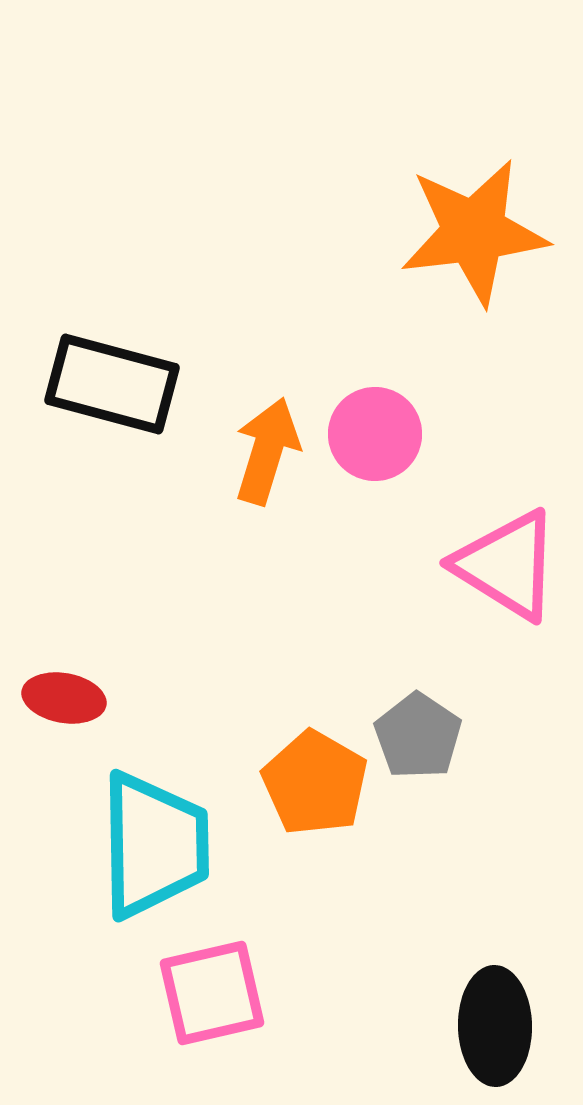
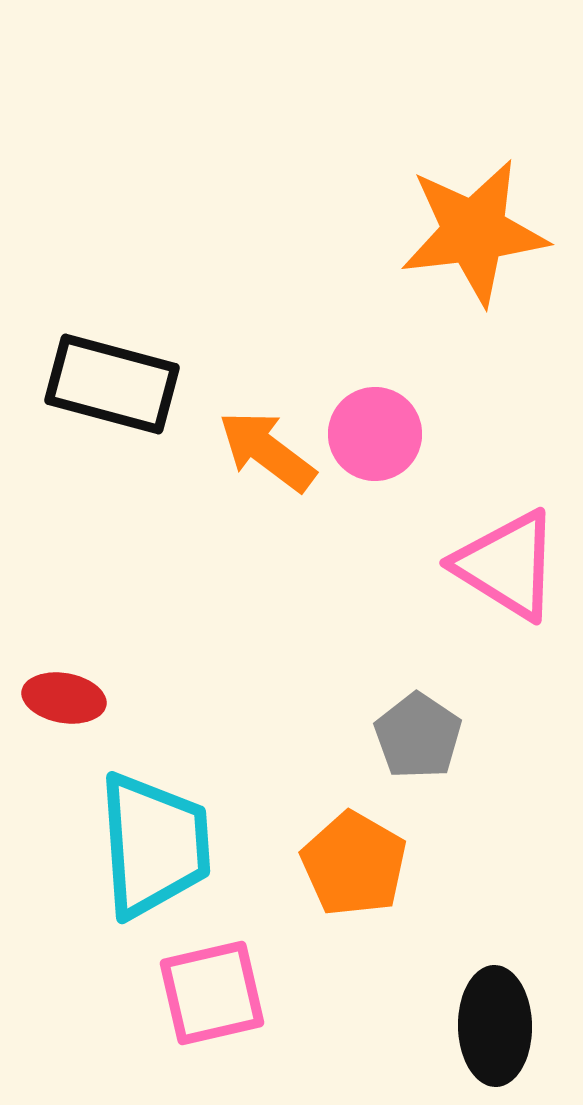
orange arrow: rotated 70 degrees counterclockwise
orange pentagon: moved 39 px right, 81 px down
cyan trapezoid: rotated 3 degrees counterclockwise
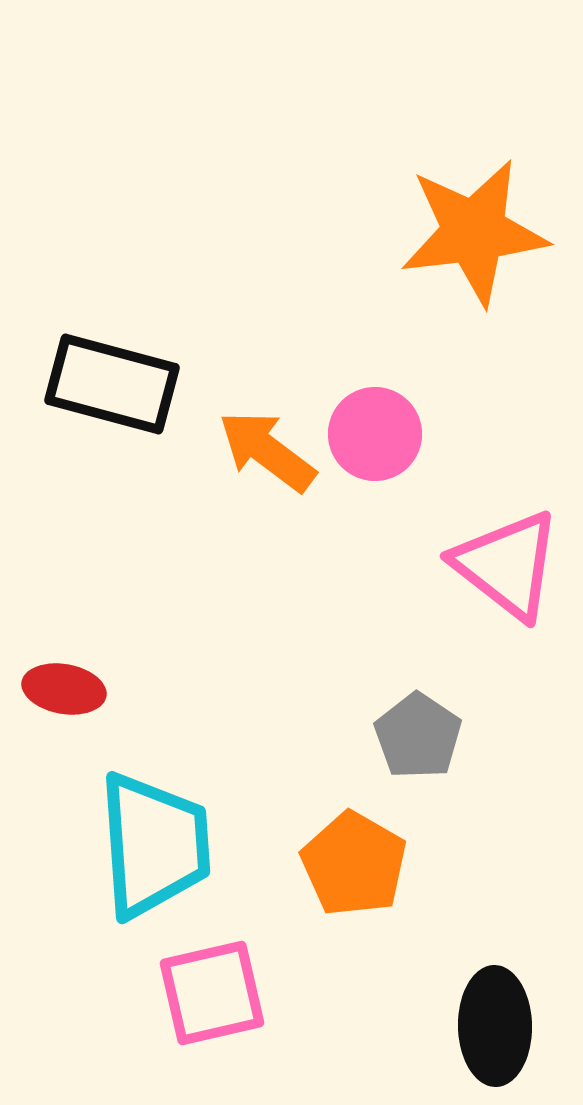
pink triangle: rotated 6 degrees clockwise
red ellipse: moved 9 px up
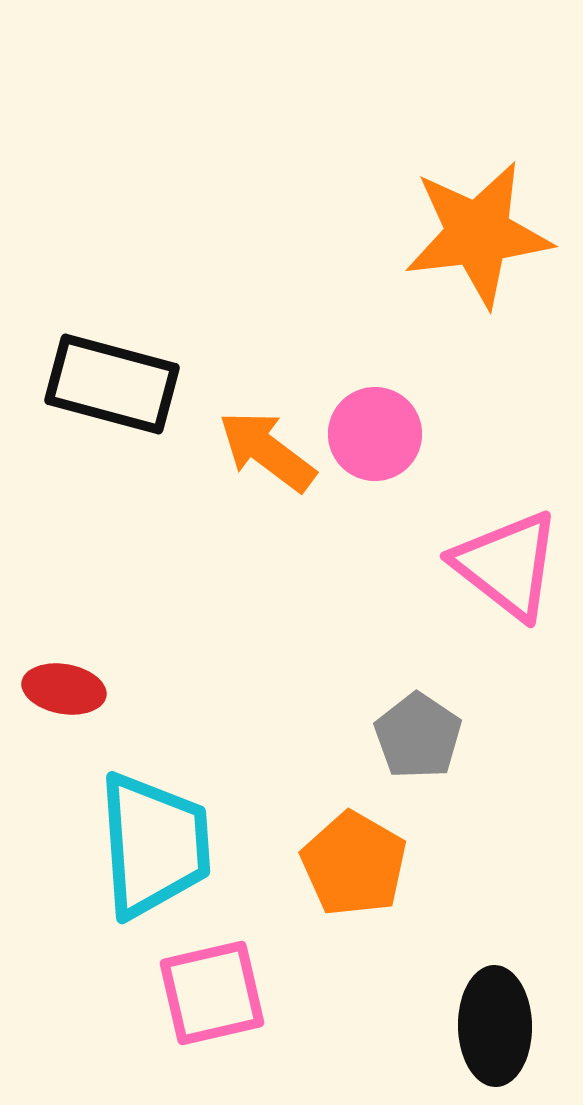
orange star: moved 4 px right, 2 px down
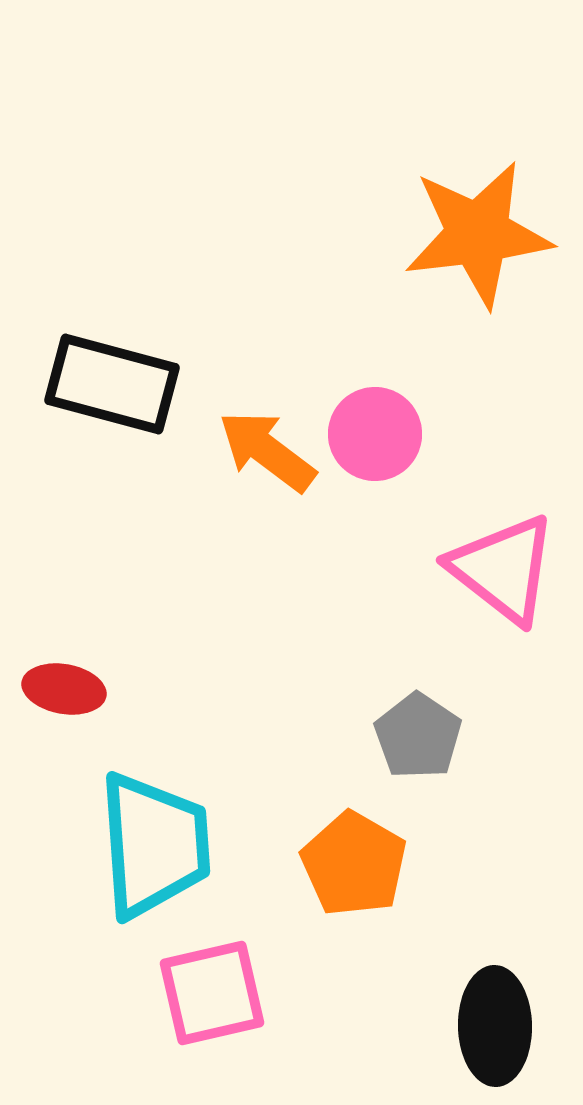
pink triangle: moved 4 px left, 4 px down
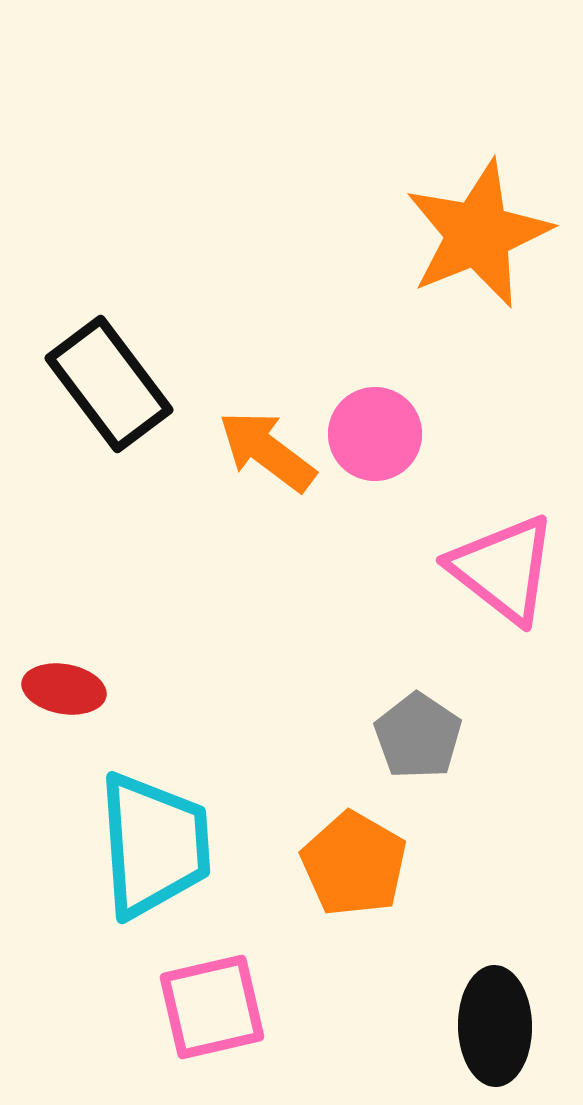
orange star: rotated 15 degrees counterclockwise
black rectangle: moved 3 px left; rotated 38 degrees clockwise
pink square: moved 14 px down
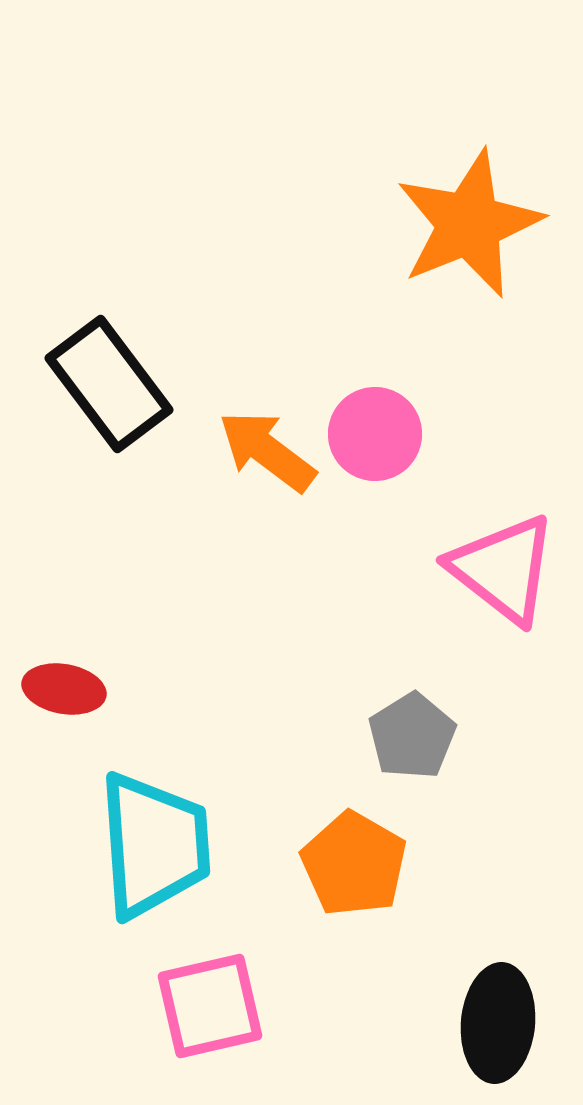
orange star: moved 9 px left, 10 px up
gray pentagon: moved 6 px left; rotated 6 degrees clockwise
pink square: moved 2 px left, 1 px up
black ellipse: moved 3 px right, 3 px up; rotated 6 degrees clockwise
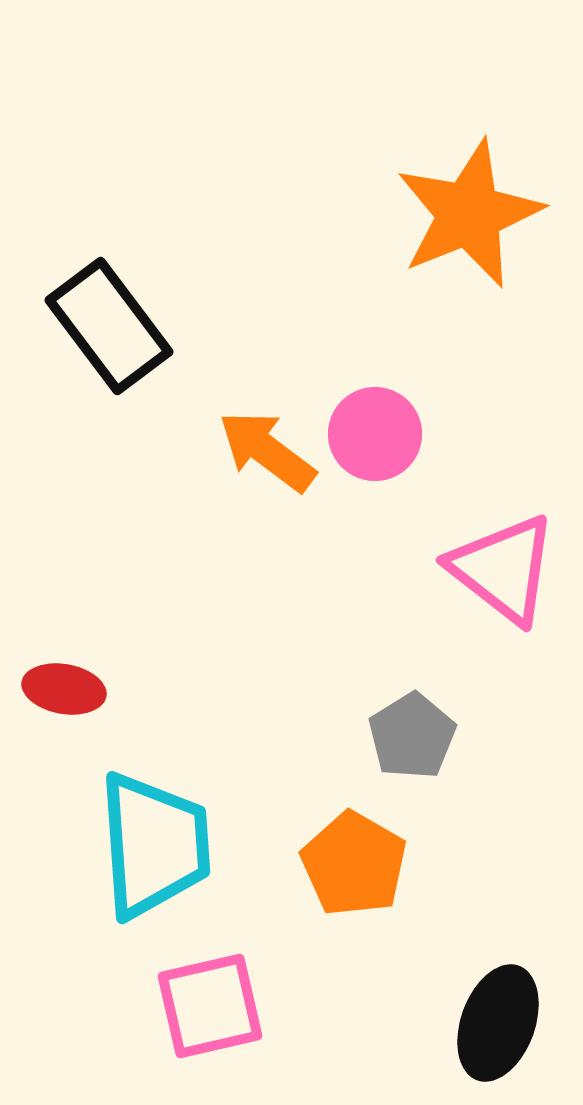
orange star: moved 10 px up
black rectangle: moved 58 px up
black ellipse: rotated 15 degrees clockwise
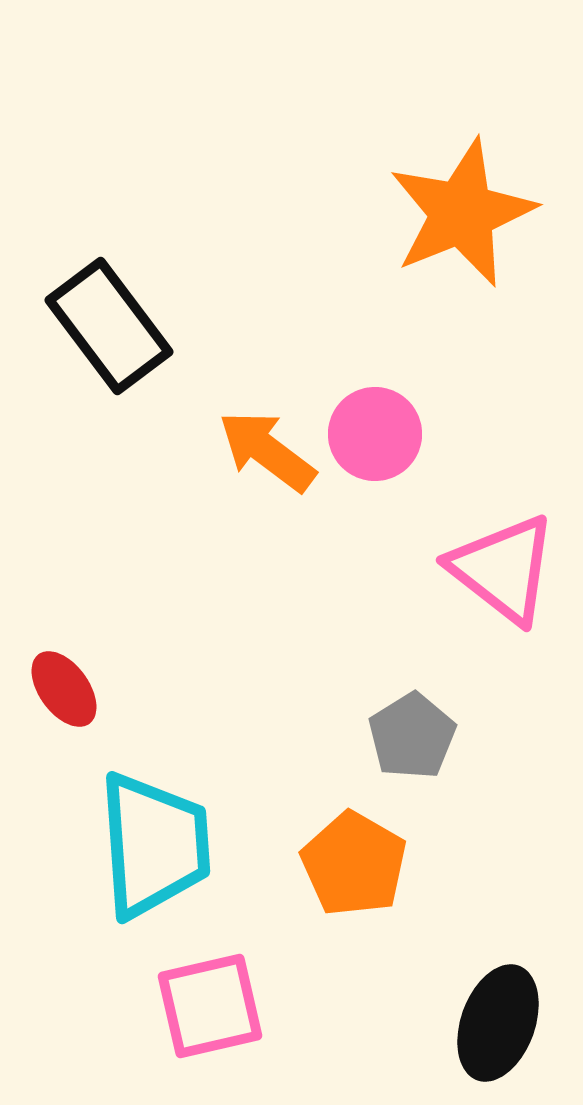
orange star: moved 7 px left, 1 px up
red ellipse: rotated 44 degrees clockwise
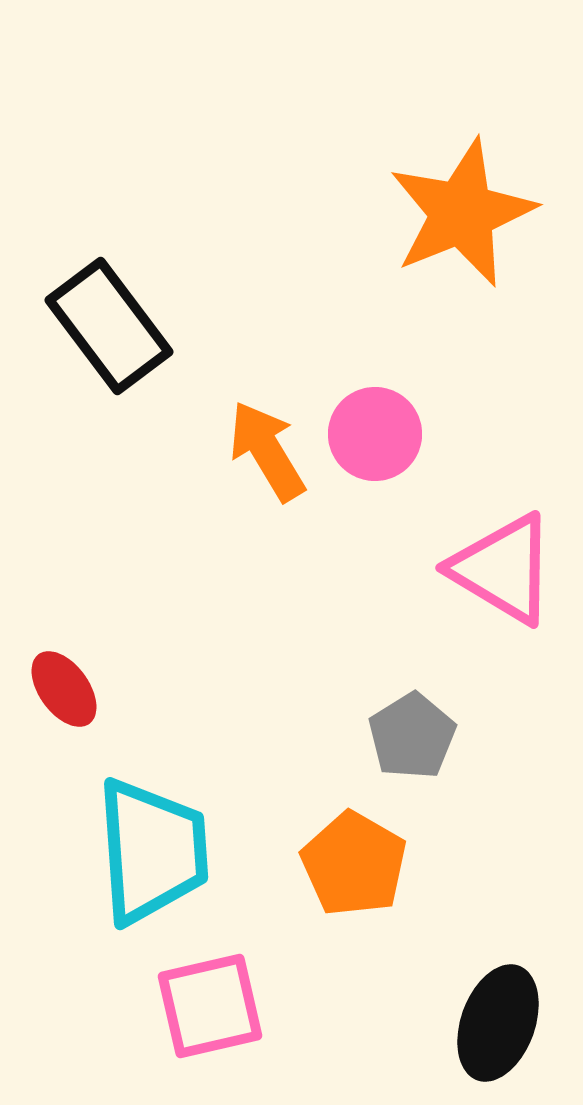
orange arrow: rotated 22 degrees clockwise
pink triangle: rotated 7 degrees counterclockwise
cyan trapezoid: moved 2 px left, 6 px down
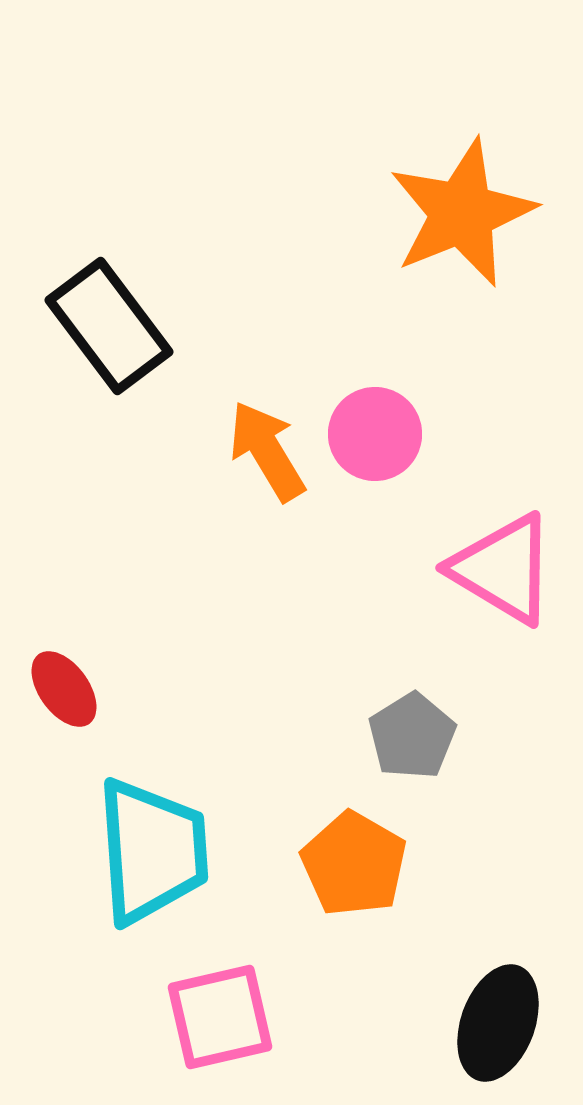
pink square: moved 10 px right, 11 px down
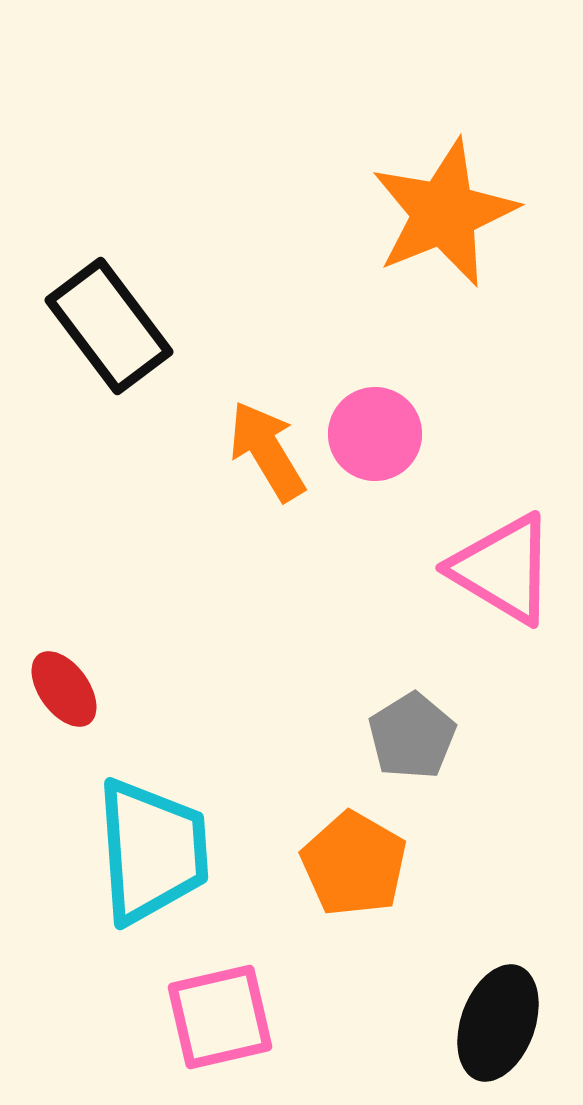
orange star: moved 18 px left
